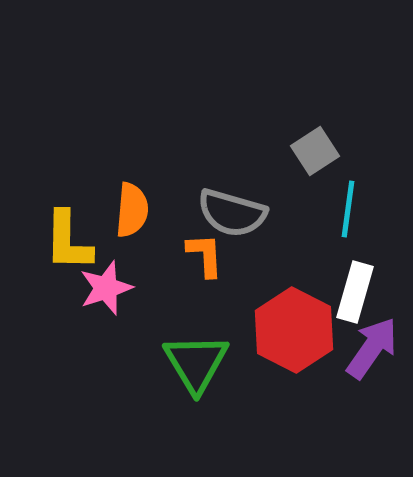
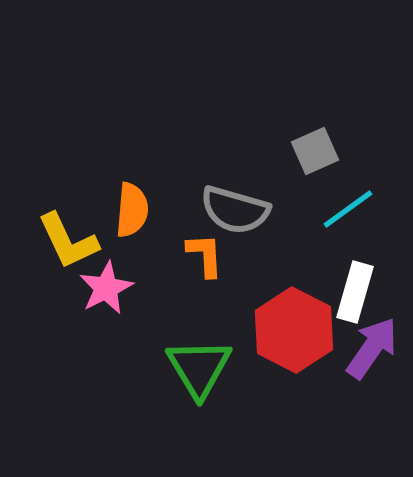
gray square: rotated 9 degrees clockwise
cyan line: rotated 46 degrees clockwise
gray semicircle: moved 3 px right, 3 px up
yellow L-shape: rotated 26 degrees counterclockwise
pink star: rotated 8 degrees counterclockwise
green triangle: moved 3 px right, 5 px down
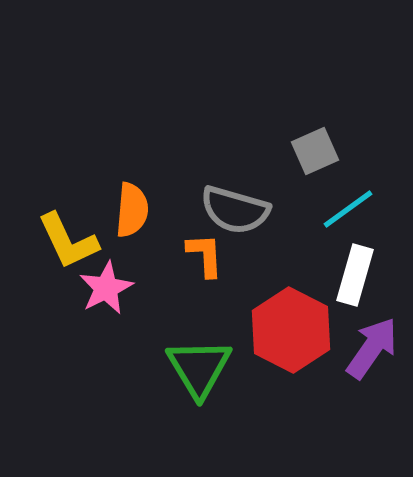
white rectangle: moved 17 px up
red hexagon: moved 3 px left
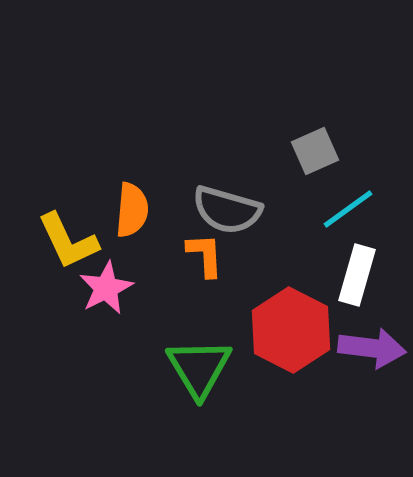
gray semicircle: moved 8 px left
white rectangle: moved 2 px right
purple arrow: rotated 62 degrees clockwise
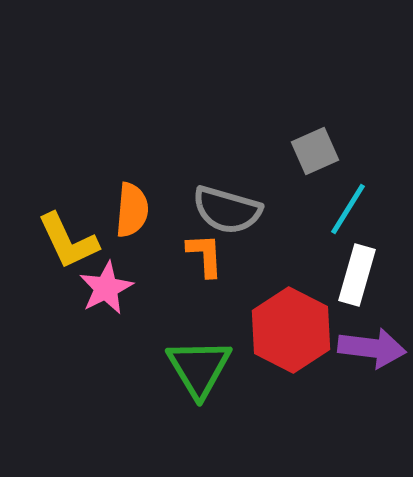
cyan line: rotated 22 degrees counterclockwise
